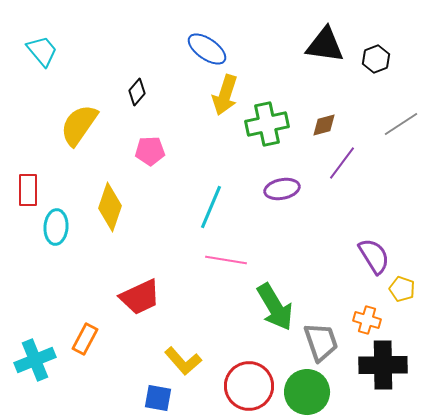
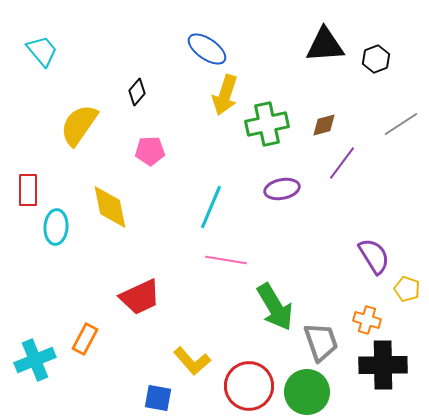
black triangle: rotated 12 degrees counterclockwise
yellow diamond: rotated 30 degrees counterclockwise
yellow pentagon: moved 5 px right
yellow L-shape: moved 9 px right
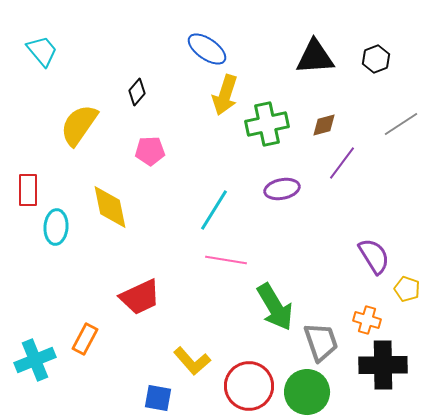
black triangle: moved 10 px left, 12 px down
cyan line: moved 3 px right, 3 px down; rotated 9 degrees clockwise
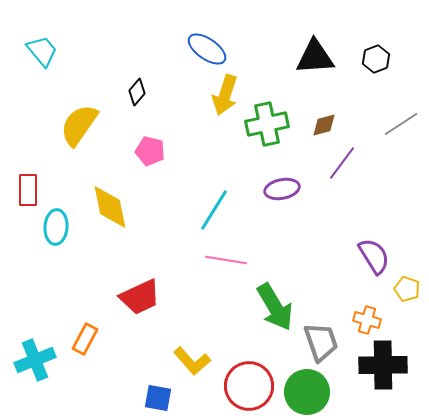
pink pentagon: rotated 16 degrees clockwise
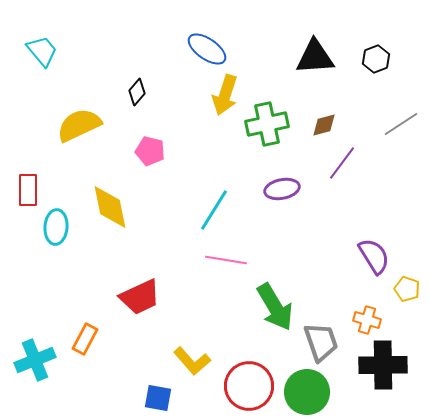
yellow semicircle: rotated 30 degrees clockwise
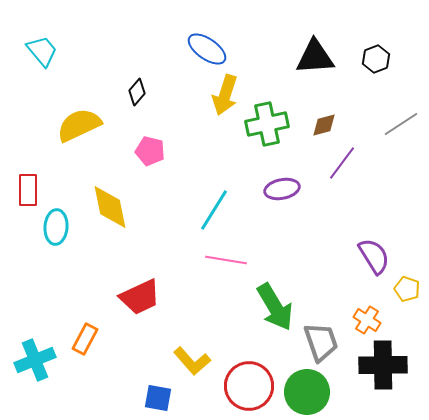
orange cross: rotated 16 degrees clockwise
